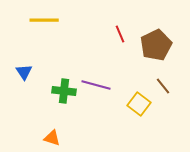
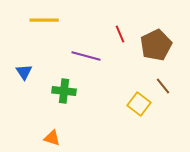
purple line: moved 10 px left, 29 px up
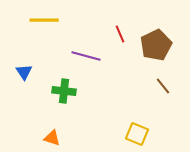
yellow square: moved 2 px left, 30 px down; rotated 15 degrees counterclockwise
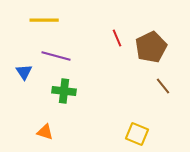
red line: moved 3 px left, 4 px down
brown pentagon: moved 5 px left, 2 px down
purple line: moved 30 px left
orange triangle: moved 7 px left, 6 px up
